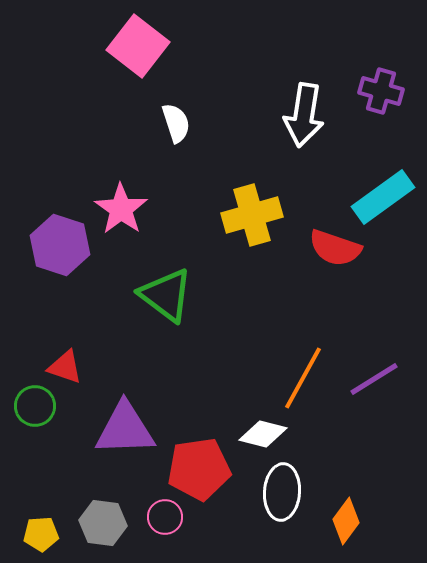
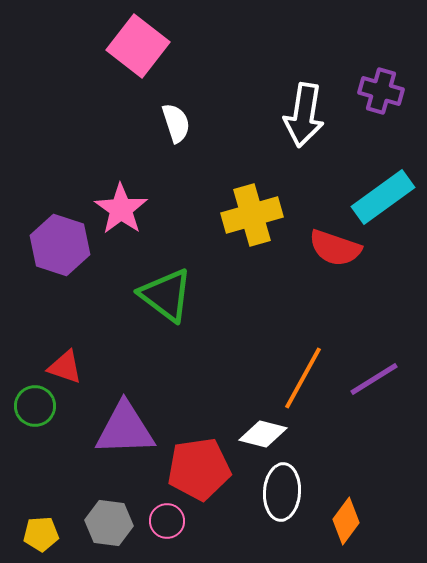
pink circle: moved 2 px right, 4 px down
gray hexagon: moved 6 px right
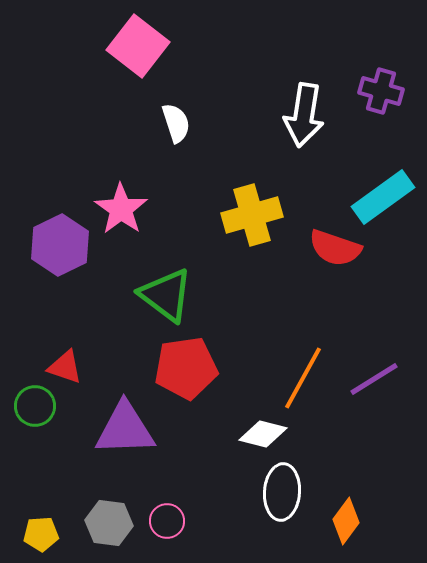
purple hexagon: rotated 16 degrees clockwise
red pentagon: moved 13 px left, 101 px up
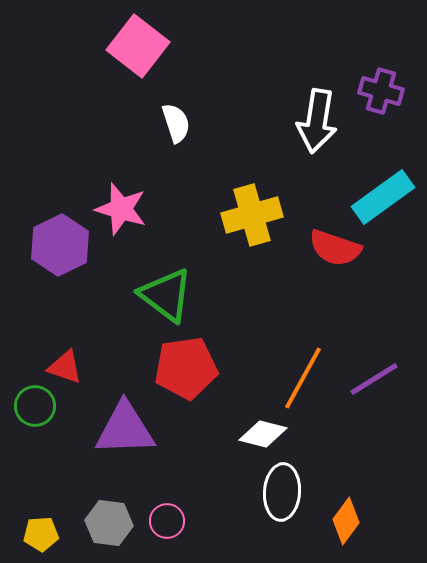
white arrow: moved 13 px right, 6 px down
pink star: rotated 18 degrees counterclockwise
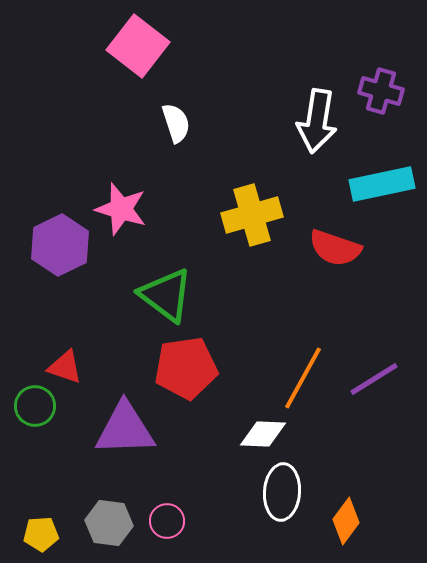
cyan rectangle: moved 1 px left, 13 px up; rotated 24 degrees clockwise
white diamond: rotated 12 degrees counterclockwise
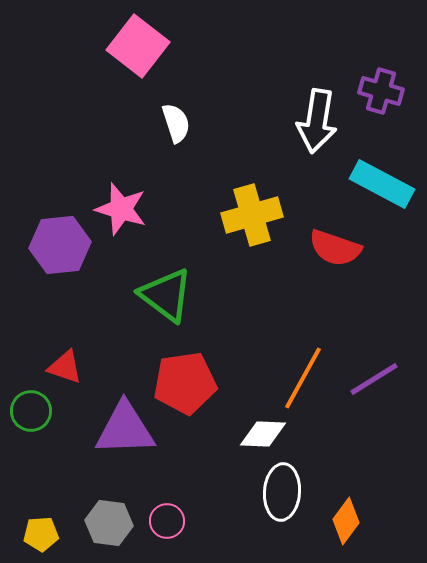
cyan rectangle: rotated 40 degrees clockwise
purple hexagon: rotated 20 degrees clockwise
red pentagon: moved 1 px left, 15 px down
green circle: moved 4 px left, 5 px down
